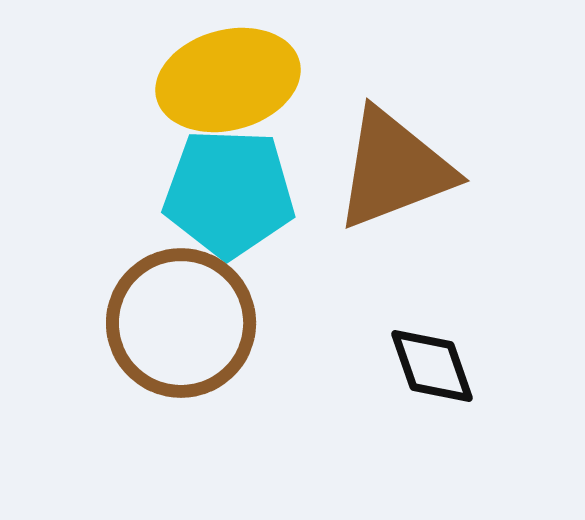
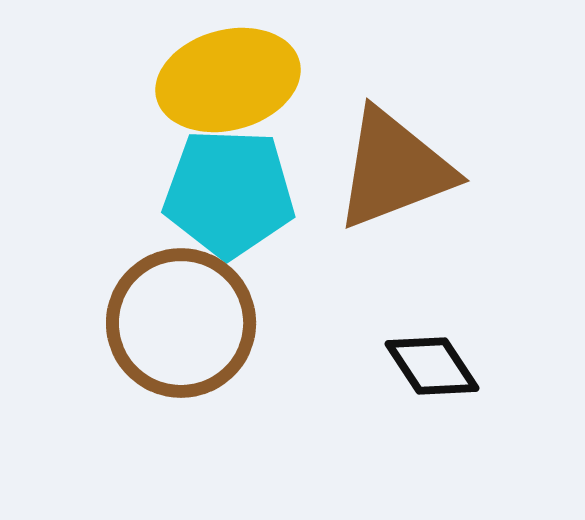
black diamond: rotated 14 degrees counterclockwise
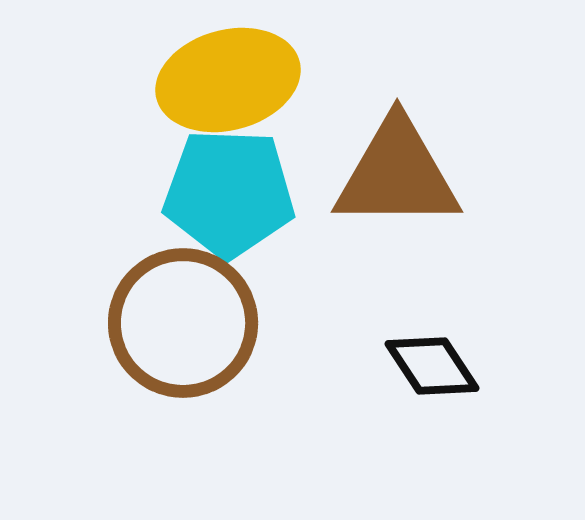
brown triangle: moved 3 px right, 5 px down; rotated 21 degrees clockwise
brown circle: moved 2 px right
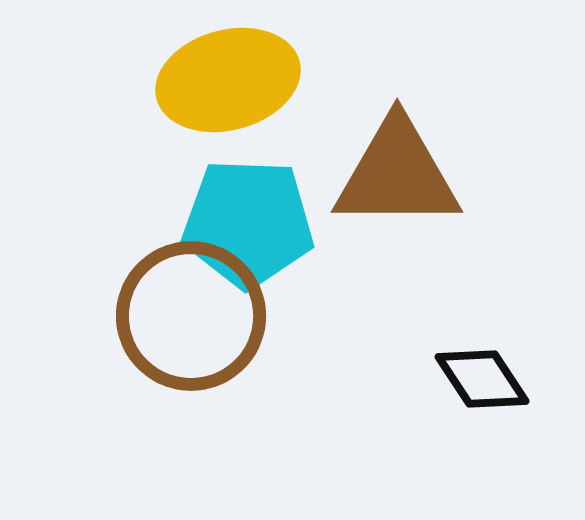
cyan pentagon: moved 19 px right, 30 px down
brown circle: moved 8 px right, 7 px up
black diamond: moved 50 px right, 13 px down
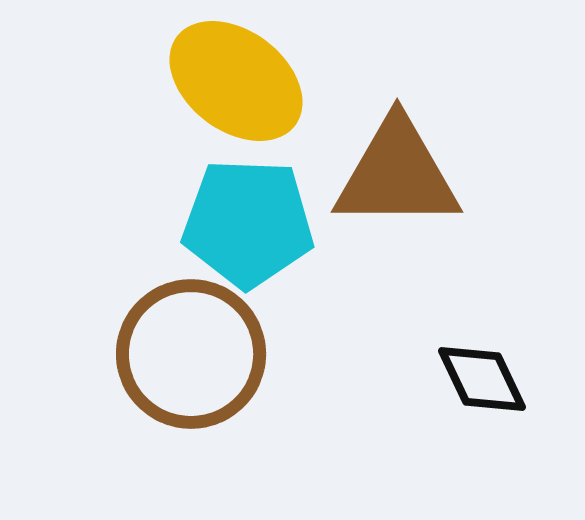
yellow ellipse: moved 8 px right, 1 px down; rotated 52 degrees clockwise
brown circle: moved 38 px down
black diamond: rotated 8 degrees clockwise
